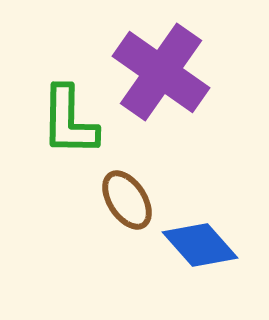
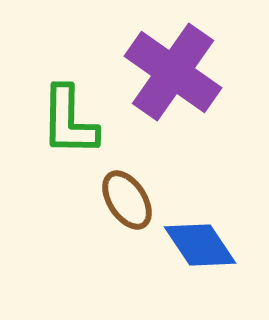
purple cross: moved 12 px right
blue diamond: rotated 8 degrees clockwise
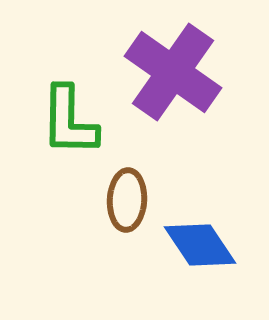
brown ellipse: rotated 36 degrees clockwise
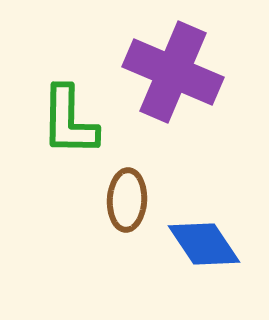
purple cross: rotated 12 degrees counterclockwise
blue diamond: moved 4 px right, 1 px up
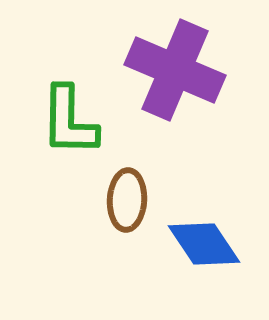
purple cross: moved 2 px right, 2 px up
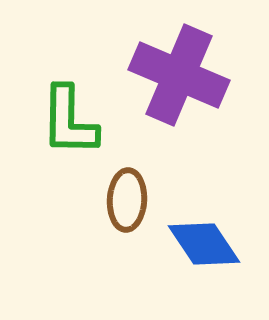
purple cross: moved 4 px right, 5 px down
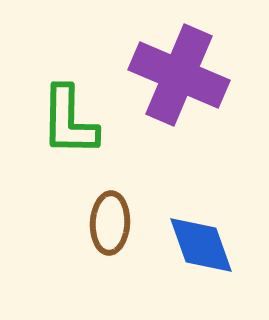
brown ellipse: moved 17 px left, 23 px down
blue diamond: moved 3 px left, 1 px down; rotated 14 degrees clockwise
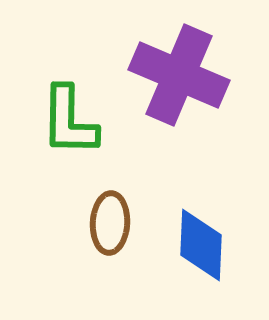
blue diamond: rotated 22 degrees clockwise
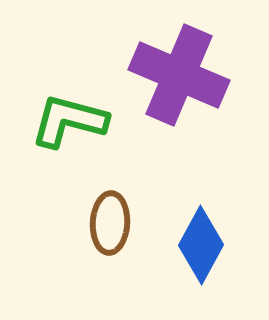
green L-shape: rotated 104 degrees clockwise
blue diamond: rotated 26 degrees clockwise
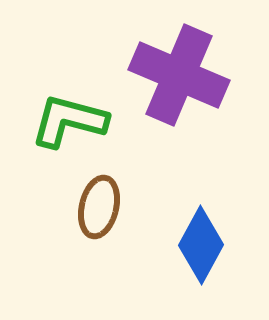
brown ellipse: moved 11 px left, 16 px up; rotated 10 degrees clockwise
